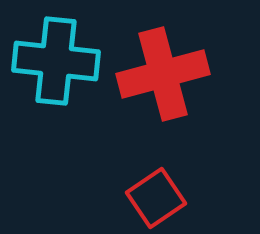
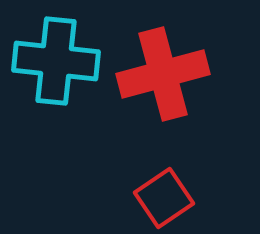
red square: moved 8 px right
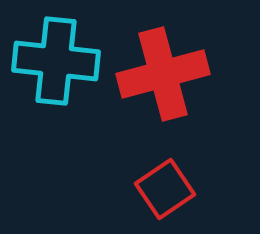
red square: moved 1 px right, 9 px up
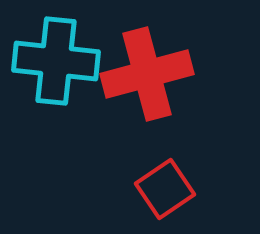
red cross: moved 16 px left
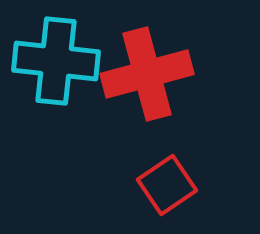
red square: moved 2 px right, 4 px up
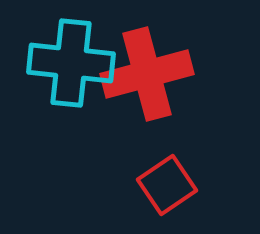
cyan cross: moved 15 px right, 2 px down
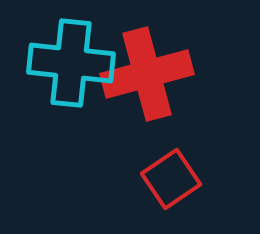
red square: moved 4 px right, 6 px up
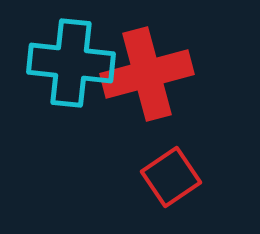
red square: moved 2 px up
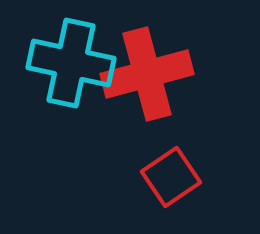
cyan cross: rotated 6 degrees clockwise
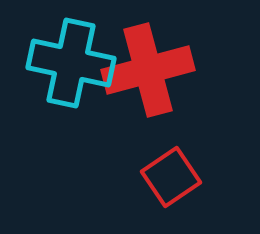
red cross: moved 1 px right, 4 px up
